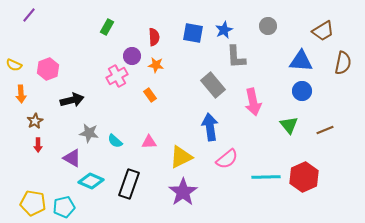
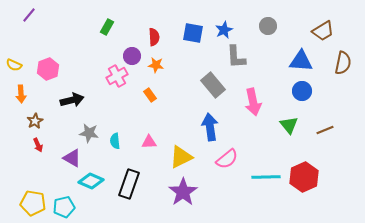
cyan semicircle: rotated 42 degrees clockwise
red arrow: rotated 24 degrees counterclockwise
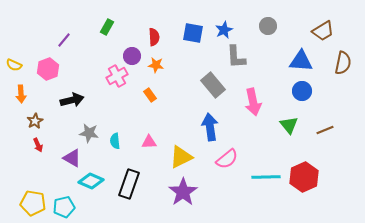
purple line: moved 35 px right, 25 px down
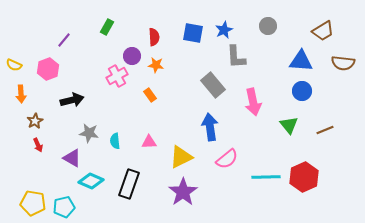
brown semicircle: rotated 85 degrees clockwise
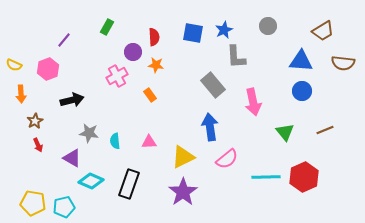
purple circle: moved 1 px right, 4 px up
green triangle: moved 4 px left, 7 px down
yellow triangle: moved 2 px right
